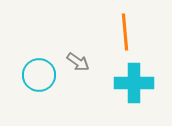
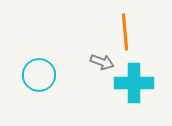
gray arrow: moved 24 px right; rotated 15 degrees counterclockwise
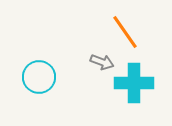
orange line: rotated 30 degrees counterclockwise
cyan circle: moved 2 px down
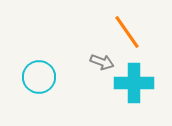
orange line: moved 2 px right
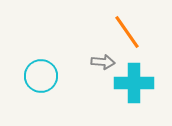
gray arrow: moved 1 px right; rotated 15 degrees counterclockwise
cyan circle: moved 2 px right, 1 px up
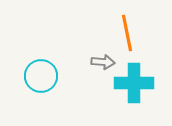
orange line: moved 1 px down; rotated 24 degrees clockwise
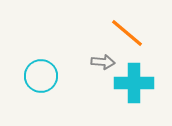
orange line: rotated 39 degrees counterclockwise
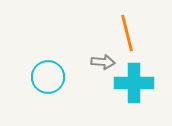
orange line: rotated 36 degrees clockwise
cyan circle: moved 7 px right, 1 px down
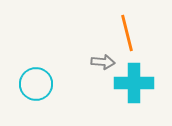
cyan circle: moved 12 px left, 7 px down
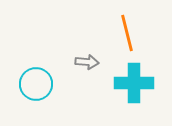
gray arrow: moved 16 px left
